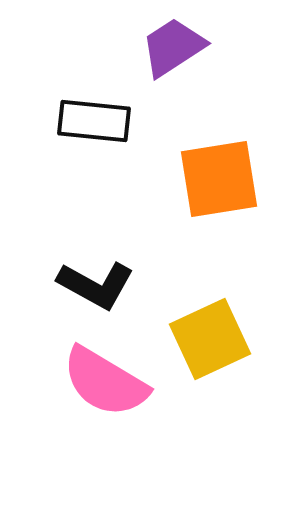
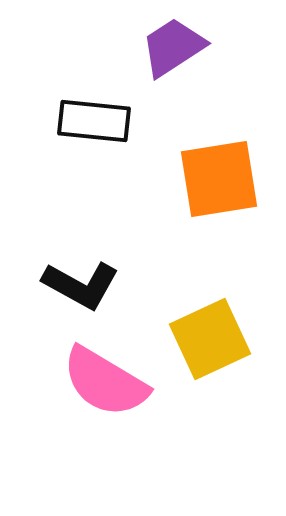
black L-shape: moved 15 px left
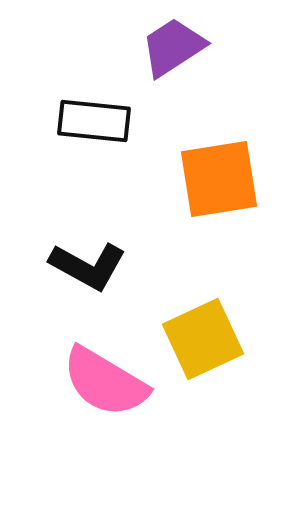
black L-shape: moved 7 px right, 19 px up
yellow square: moved 7 px left
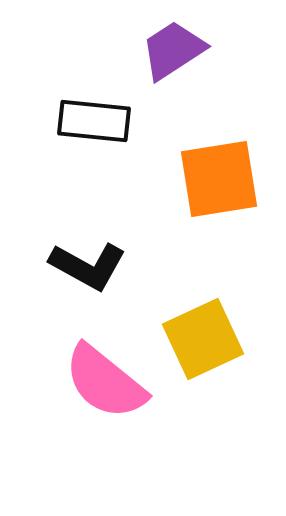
purple trapezoid: moved 3 px down
pink semicircle: rotated 8 degrees clockwise
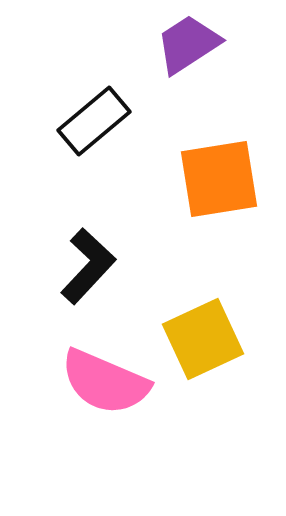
purple trapezoid: moved 15 px right, 6 px up
black rectangle: rotated 46 degrees counterclockwise
black L-shape: rotated 76 degrees counterclockwise
pink semicircle: rotated 16 degrees counterclockwise
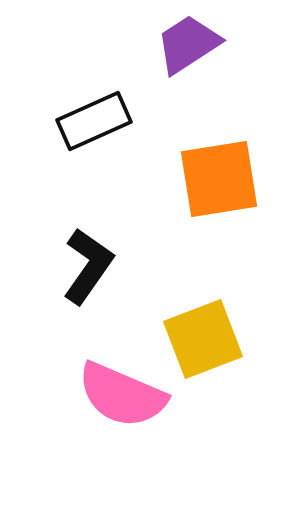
black rectangle: rotated 16 degrees clockwise
black L-shape: rotated 8 degrees counterclockwise
yellow square: rotated 4 degrees clockwise
pink semicircle: moved 17 px right, 13 px down
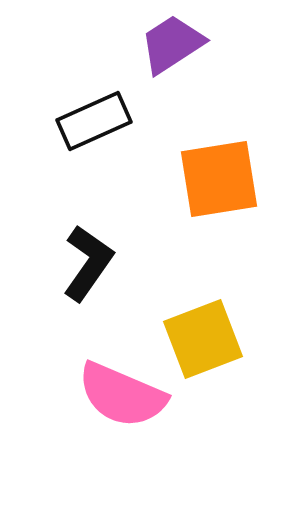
purple trapezoid: moved 16 px left
black L-shape: moved 3 px up
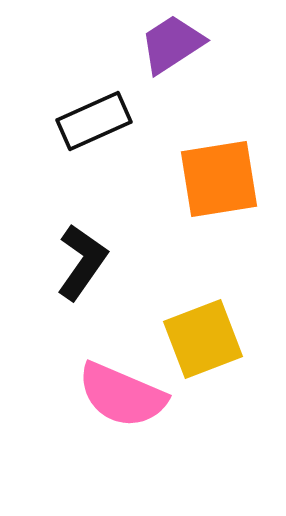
black L-shape: moved 6 px left, 1 px up
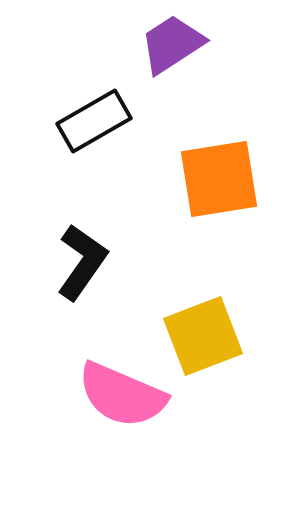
black rectangle: rotated 6 degrees counterclockwise
yellow square: moved 3 px up
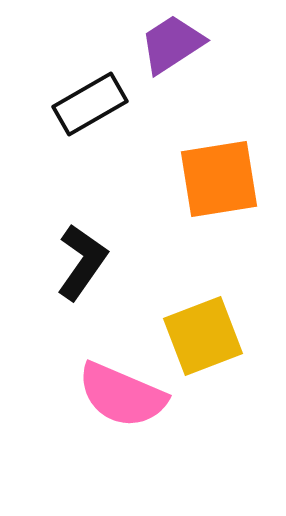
black rectangle: moved 4 px left, 17 px up
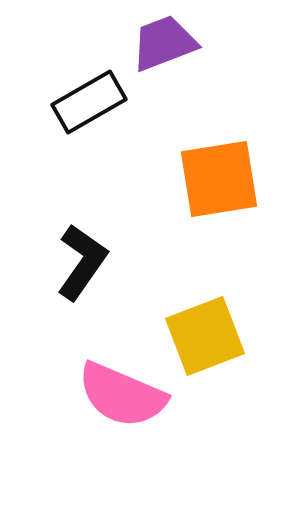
purple trapezoid: moved 8 px left, 1 px up; rotated 12 degrees clockwise
black rectangle: moved 1 px left, 2 px up
yellow square: moved 2 px right
